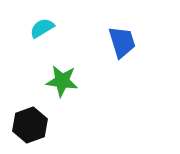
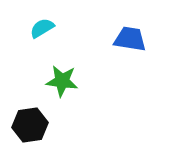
blue trapezoid: moved 8 px right, 3 px up; rotated 64 degrees counterclockwise
black hexagon: rotated 12 degrees clockwise
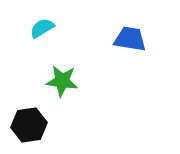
black hexagon: moved 1 px left
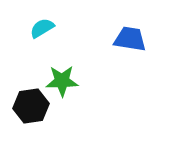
green star: rotated 8 degrees counterclockwise
black hexagon: moved 2 px right, 19 px up
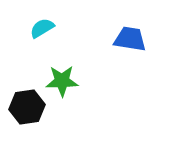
black hexagon: moved 4 px left, 1 px down
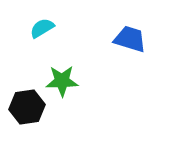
blue trapezoid: rotated 8 degrees clockwise
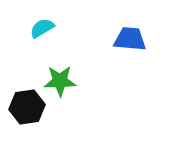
blue trapezoid: rotated 12 degrees counterclockwise
green star: moved 2 px left
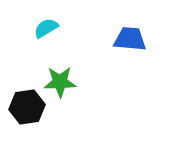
cyan semicircle: moved 4 px right
green star: moved 1 px down
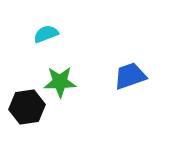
cyan semicircle: moved 6 px down; rotated 10 degrees clockwise
blue trapezoid: moved 37 px down; rotated 24 degrees counterclockwise
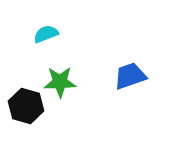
black hexagon: moved 1 px left, 1 px up; rotated 24 degrees clockwise
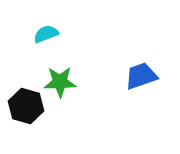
blue trapezoid: moved 11 px right
